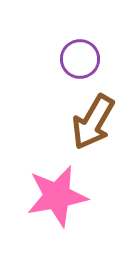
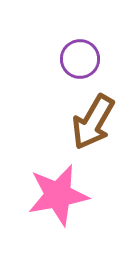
pink star: moved 1 px right, 1 px up
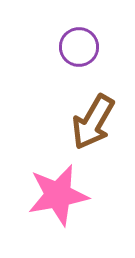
purple circle: moved 1 px left, 12 px up
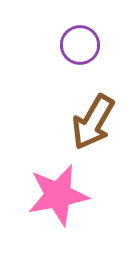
purple circle: moved 1 px right, 2 px up
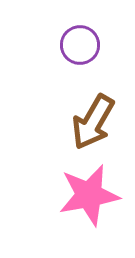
pink star: moved 31 px right
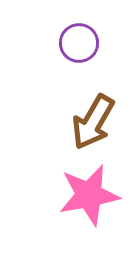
purple circle: moved 1 px left, 2 px up
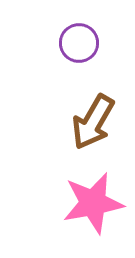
pink star: moved 4 px right, 8 px down
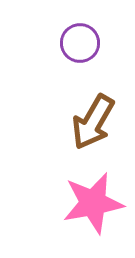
purple circle: moved 1 px right
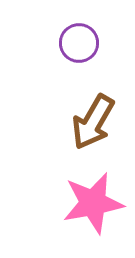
purple circle: moved 1 px left
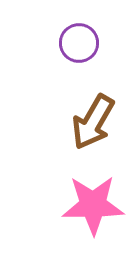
pink star: moved 2 px down; rotated 10 degrees clockwise
